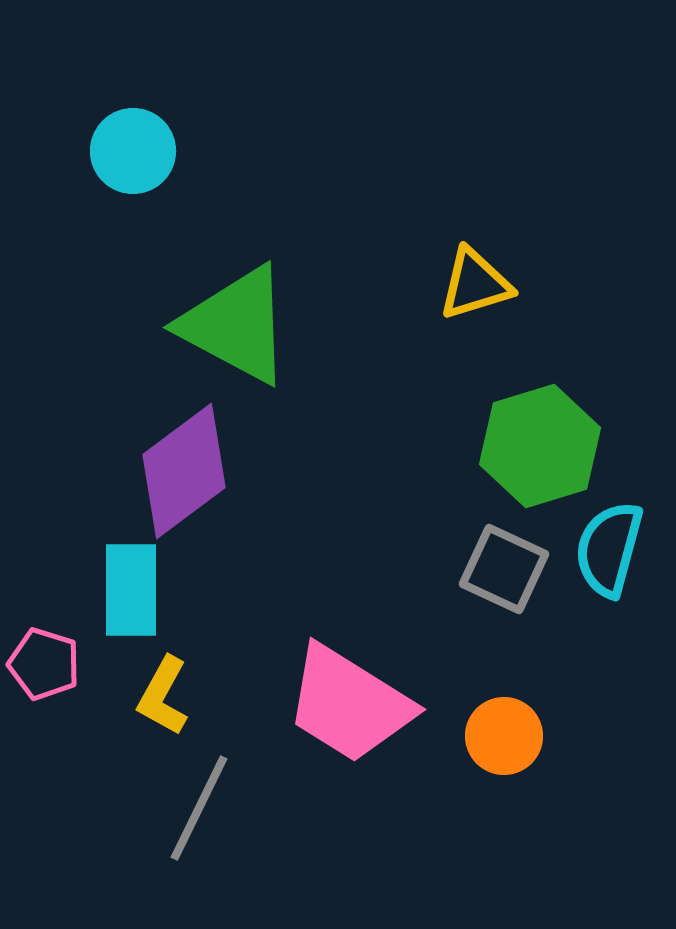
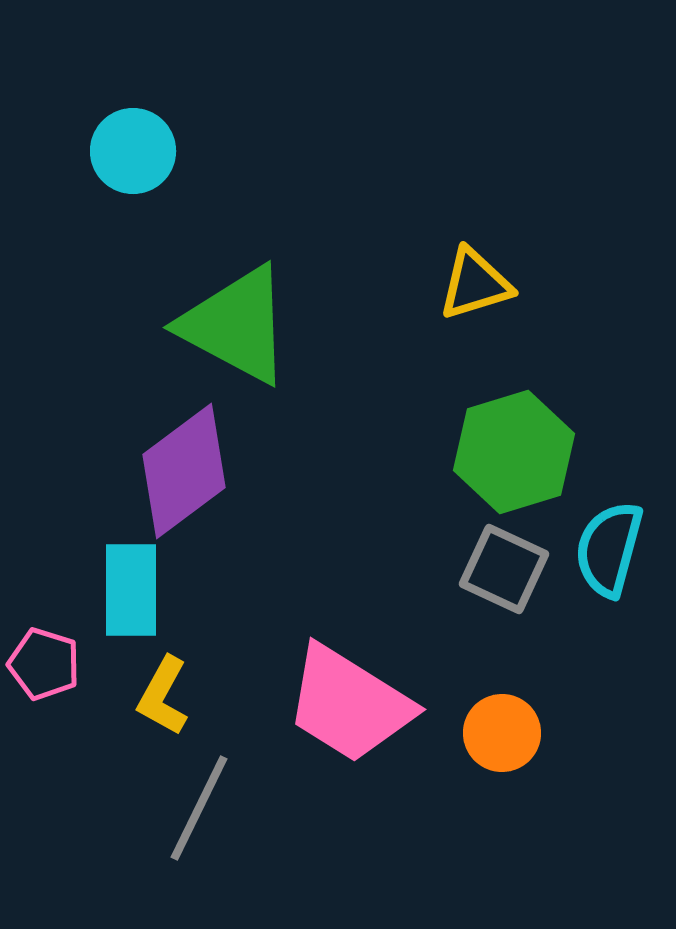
green hexagon: moved 26 px left, 6 px down
orange circle: moved 2 px left, 3 px up
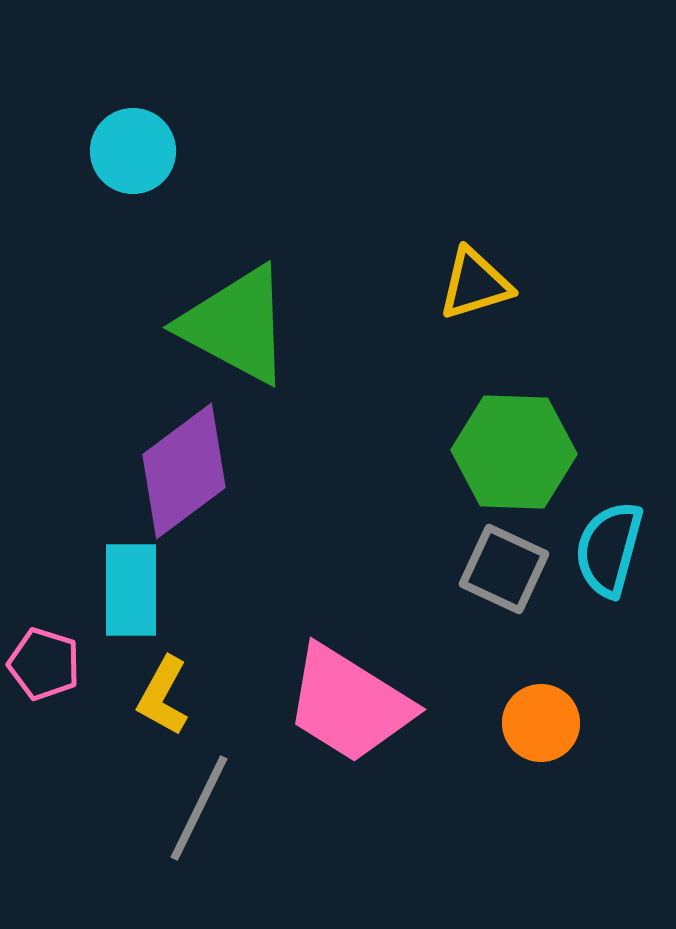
green hexagon: rotated 19 degrees clockwise
orange circle: moved 39 px right, 10 px up
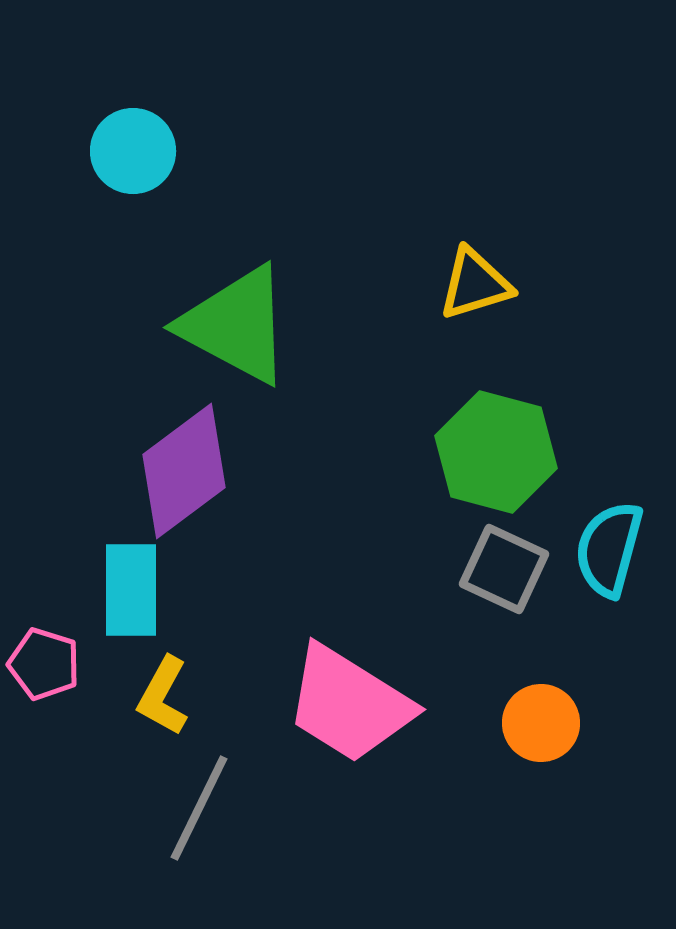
green hexagon: moved 18 px left; rotated 13 degrees clockwise
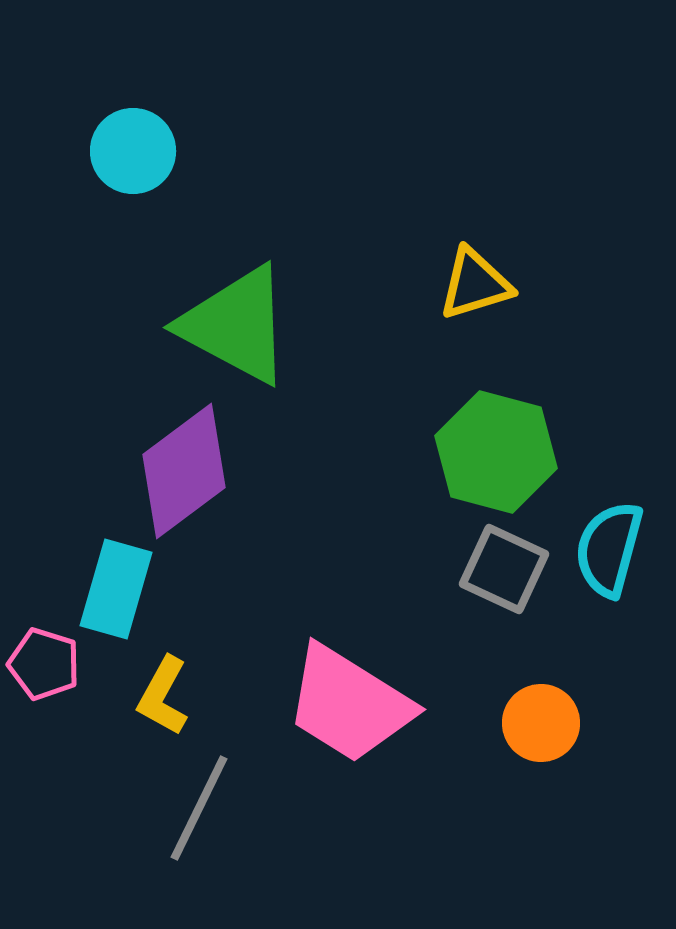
cyan rectangle: moved 15 px left, 1 px up; rotated 16 degrees clockwise
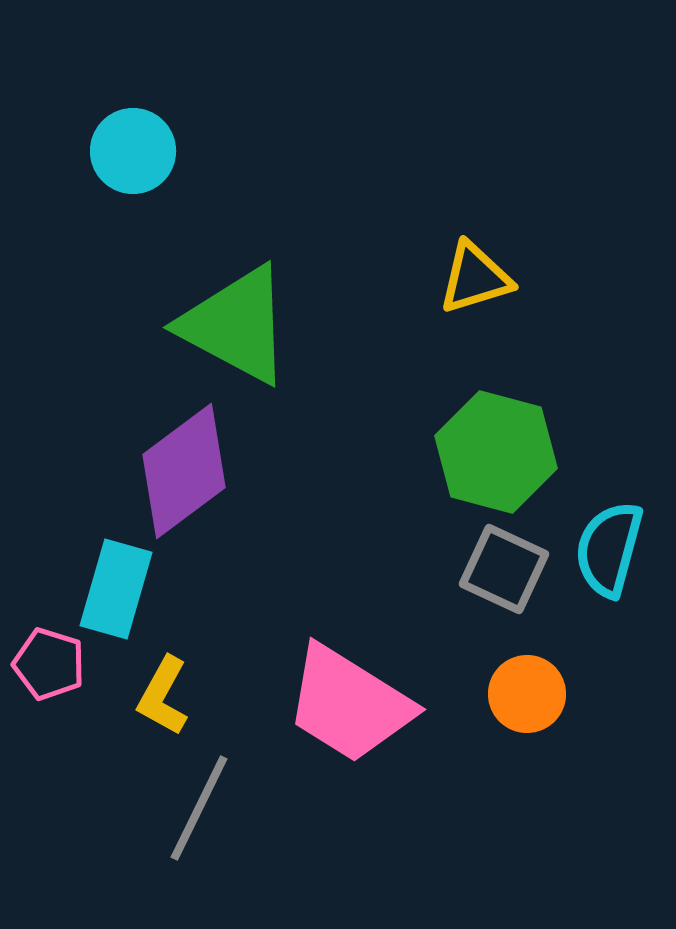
yellow triangle: moved 6 px up
pink pentagon: moved 5 px right
orange circle: moved 14 px left, 29 px up
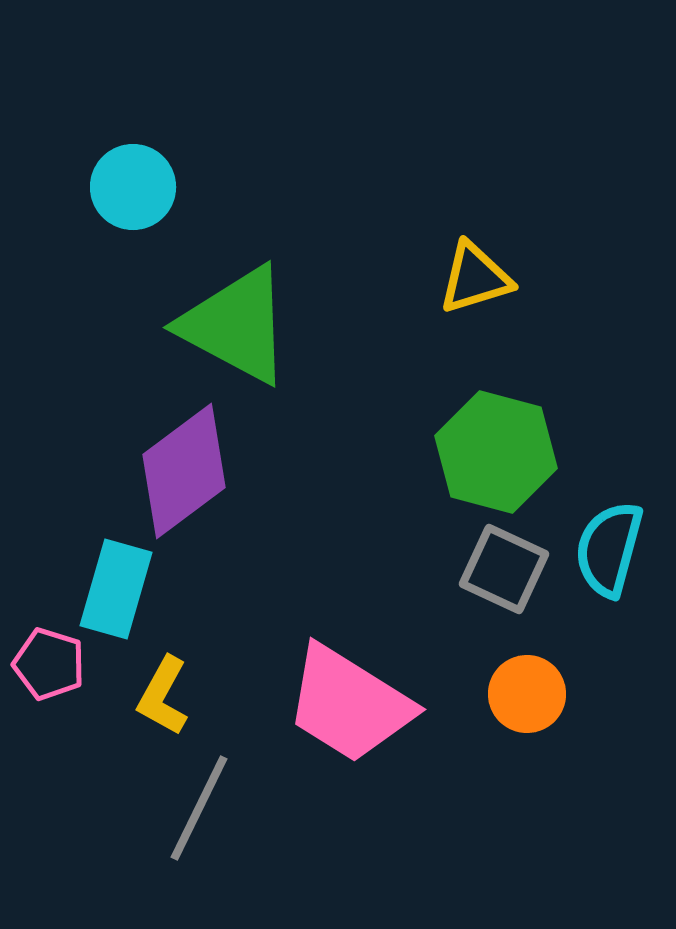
cyan circle: moved 36 px down
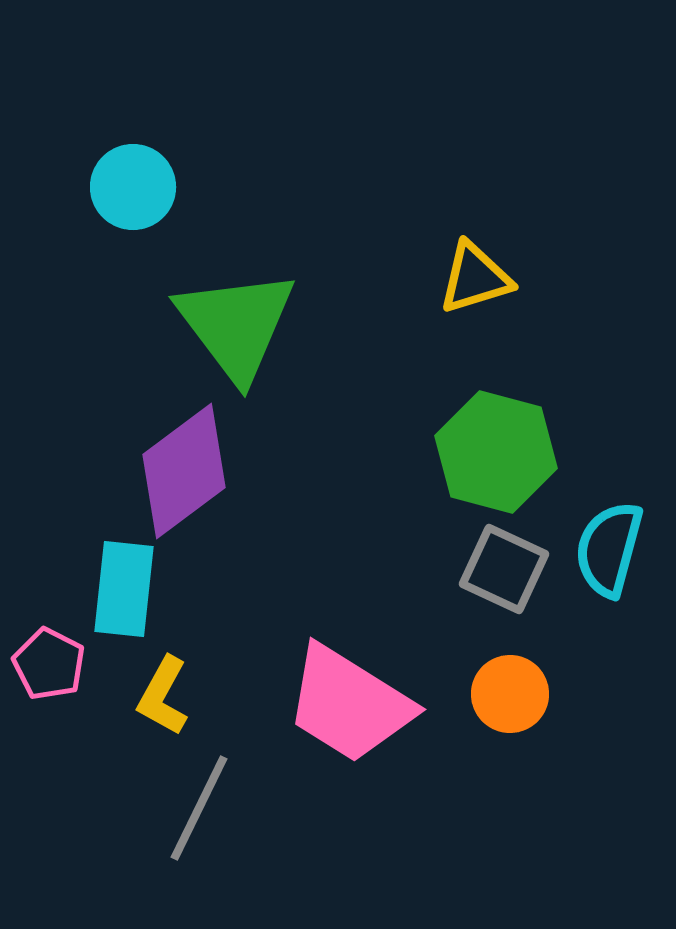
green triangle: rotated 25 degrees clockwise
cyan rectangle: moved 8 px right; rotated 10 degrees counterclockwise
pink pentagon: rotated 10 degrees clockwise
orange circle: moved 17 px left
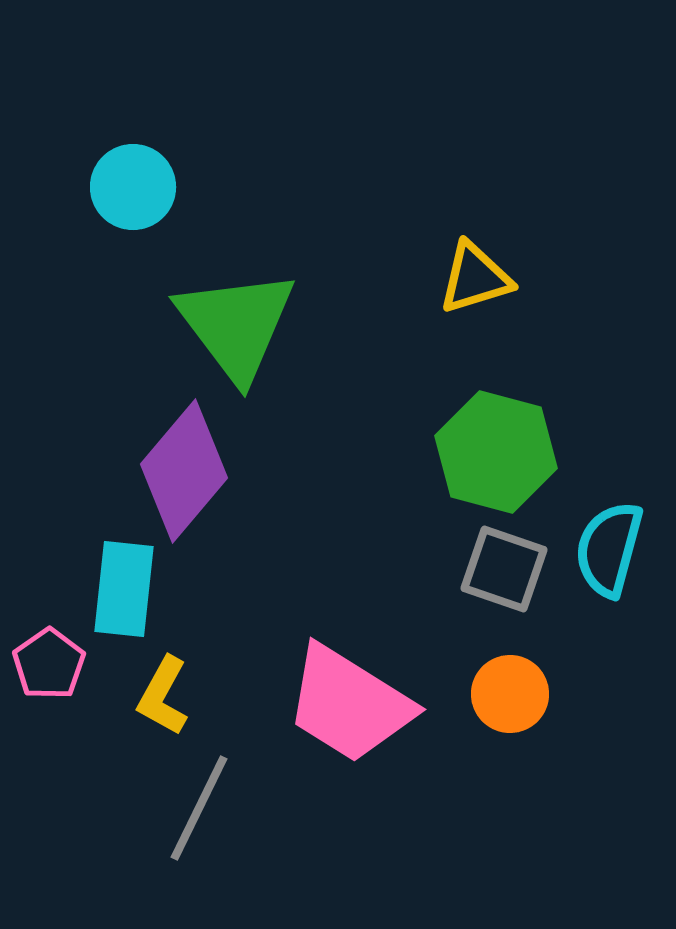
purple diamond: rotated 13 degrees counterclockwise
gray square: rotated 6 degrees counterclockwise
pink pentagon: rotated 10 degrees clockwise
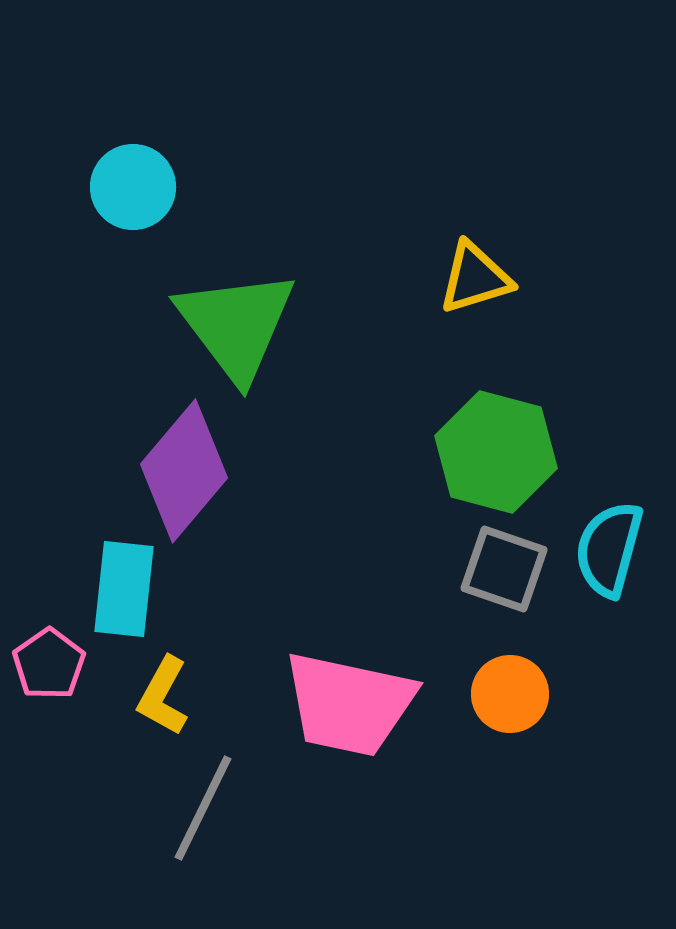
pink trapezoid: rotated 20 degrees counterclockwise
gray line: moved 4 px right
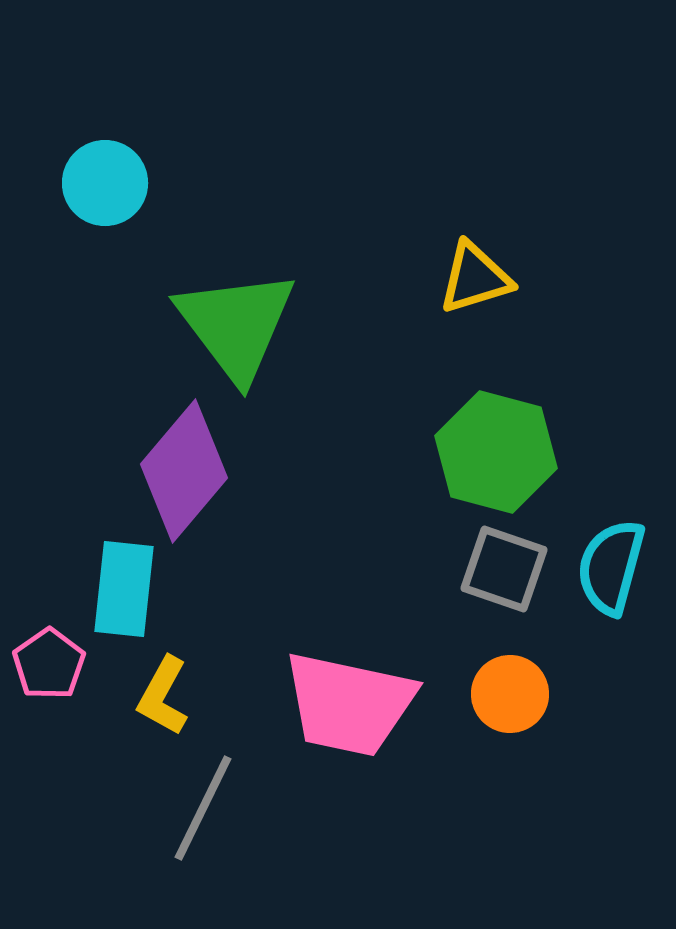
cyan circle: moved 28 px left, 4 px up
cyan semicircle: moved 2 px right, 18 px down
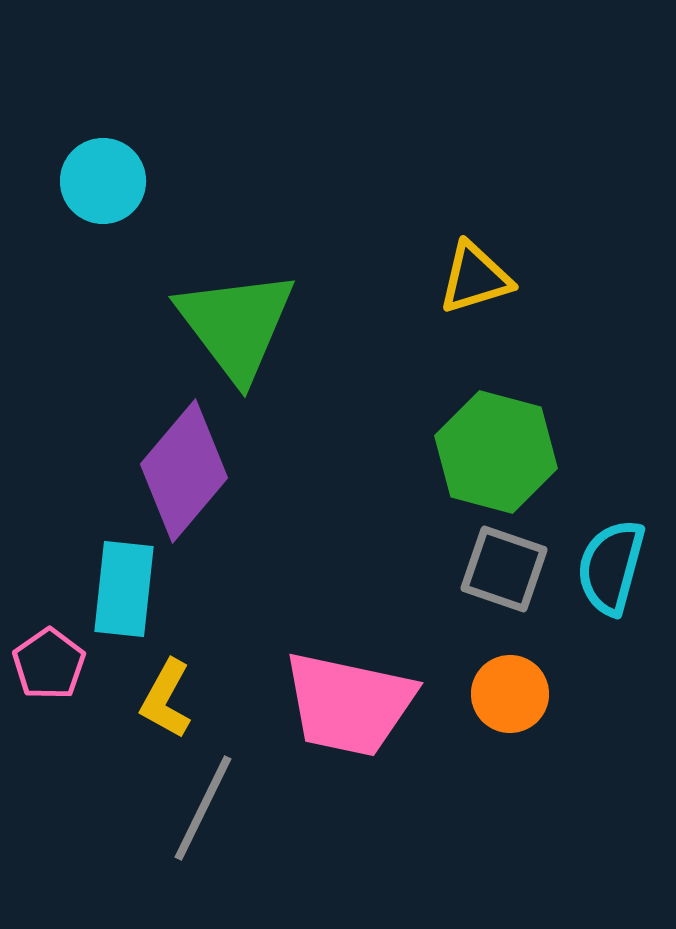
cyan circle: moved 2 px left, 2 px up
yellow L-shape: moved 3 px right, 3 px down
